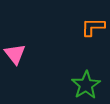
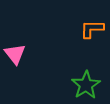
orange L-shape: moved 1 px left, 2 px down
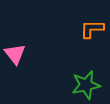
green star: rotated 20 degrees clockwise
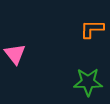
green star: moved 2 px right, 3 px up; rotated 12 degrees clockwise
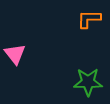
orange L-shape: moved 3 px left, 10 px up
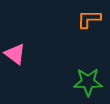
pink triangle: rotated 15 degrees counterclockwise
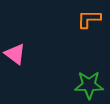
green star: moved 1 px right, 3 px down
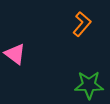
orange L-shape: moved 7 px left, 5 px down; rotated 130 degrees clockwise
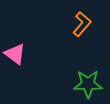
green star: moved 1 px left, 1 px up
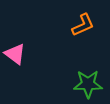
orange L-shape: moved 1 px right, 1 px down; rotated 25 degrees clockwise
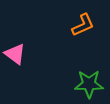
green star: moved 1 px right
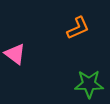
orange L-shape: moved 5 px left, 3 px down
